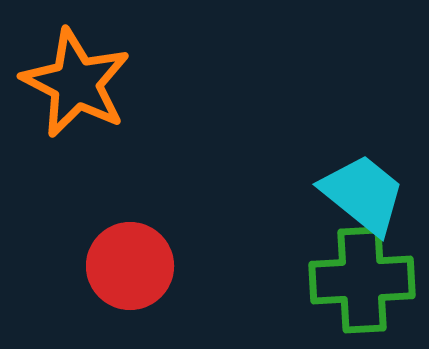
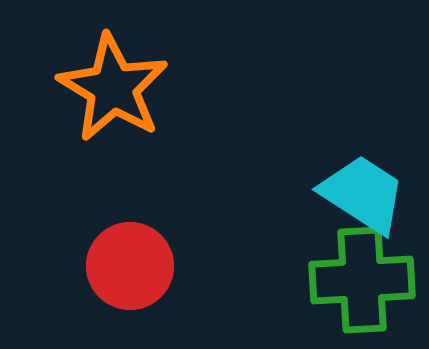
orange star: moved 37 px right, 5 px down; rotated 4 degrees clockwise
cyan trapezoid: rotated 6 degrees counterclockwise
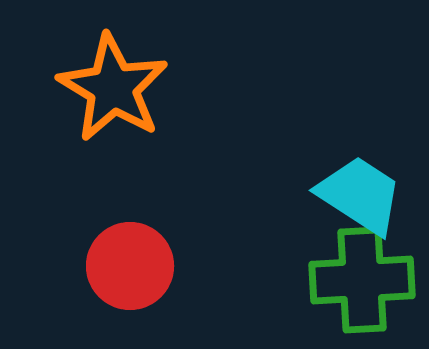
cyan trapezoid: moved 3 px left, 1 px down
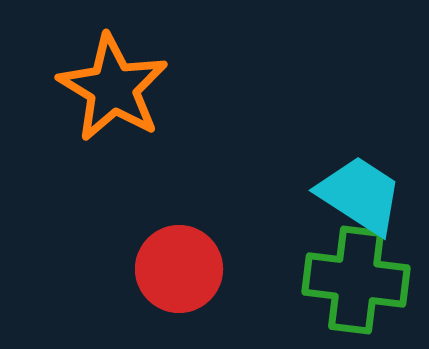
red circle: moved 49 px right, 3 px down
green cross: moved 6 px left; rotated 10 degrees clockwise
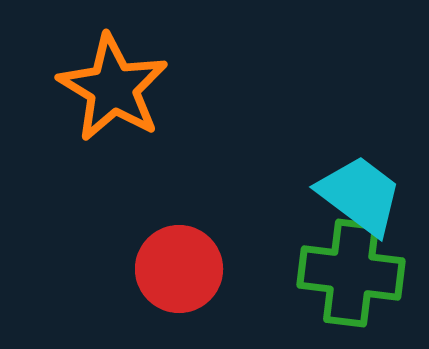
cyan trapezoid: rotated 4 degrees clockwise
green cross: moved 5 px left, 7 px up
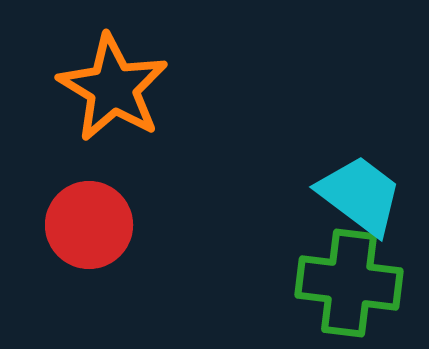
red circle: moved 90 px left, 44 px up
green cross: moved 2 px left, 10 px down
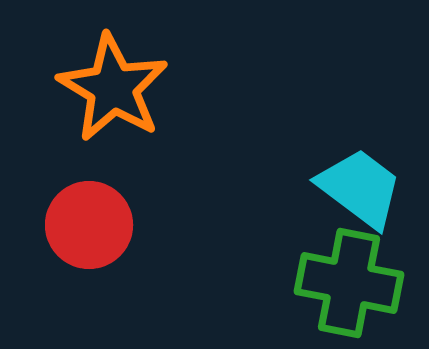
cyan trapezoid: moved 7 px up
green cross: rotated 4 degrees clockwise
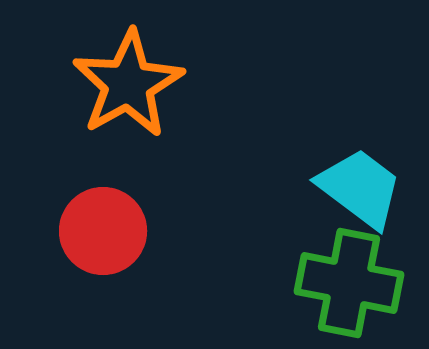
orange star: moved 15 px right, 4 px up; rotated 12 degrees clockwise
red circle: moved 14 px right, 6 px down
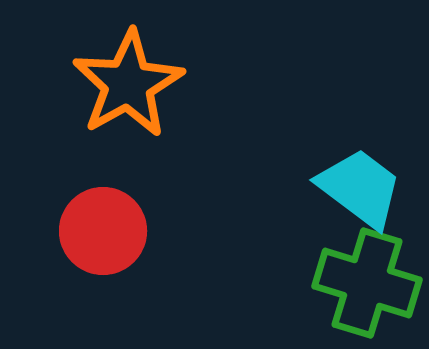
green cross: moved 18 px right; rotated 6 degrees clockwise
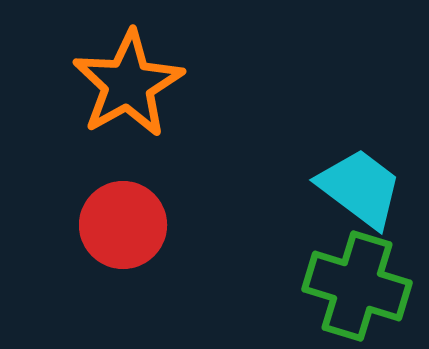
red circle: moved 20 px right, 6 px up
green cross: moved 10 px left, 3 px down
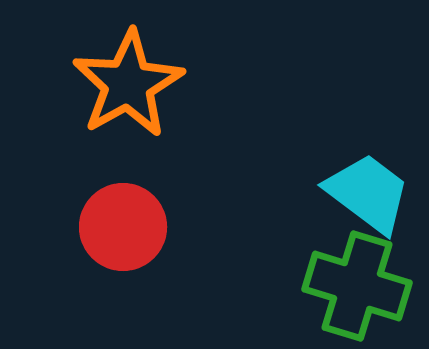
cyan trapezoid: moved 8 px right, 5 px down
red circle: moved 2 px down
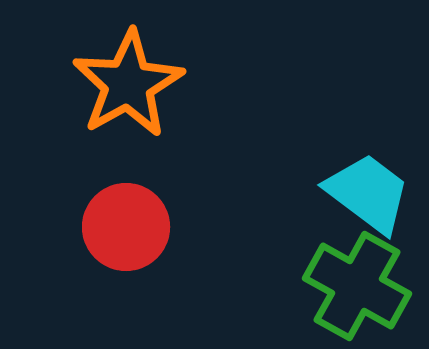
red circle: moved 3 px right
green cross: rotated 12 degrees clockwise
